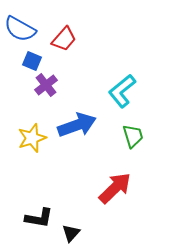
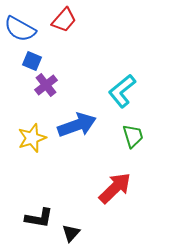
red trapezoid: moved 19 px up
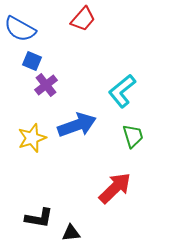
red trapezoid: moved 19 px right, 1 px up
black triangle: rotated 42 degrees clockwise
